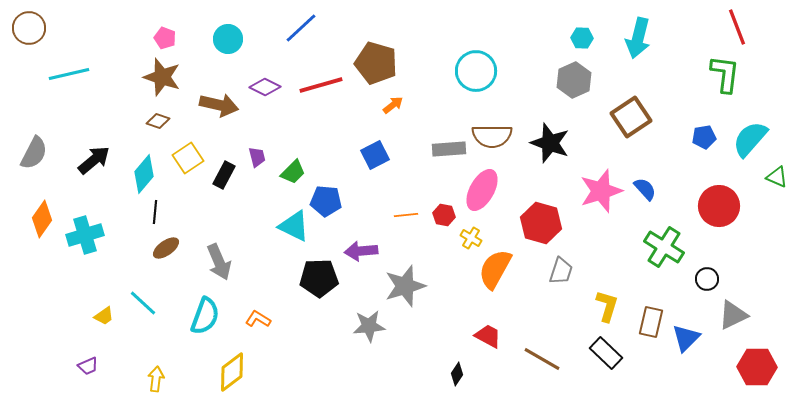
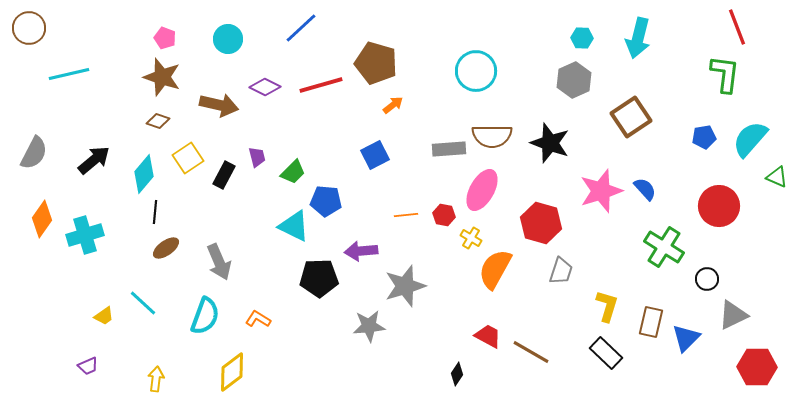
brown line at (542, 359): moved 11 px left, 7 px up
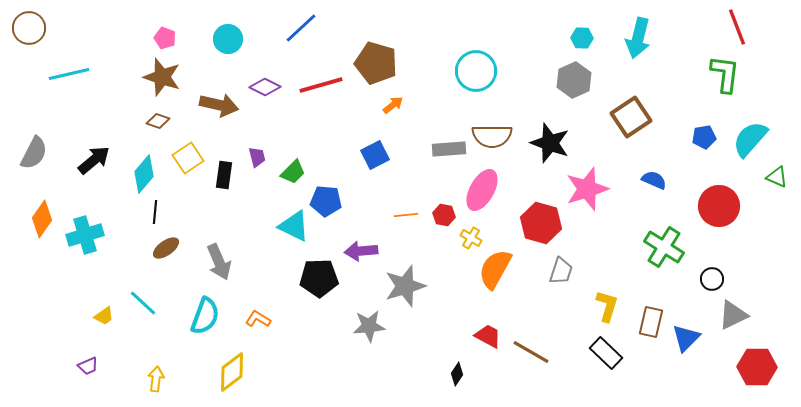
black rectangle at (224, 175): rotated 20 degrees counterclockwise
blue semicircle at (645, 189): moved 9 px right, 9 px up; rotated 25 degrees counterclockwise
pink star at (601, 191): moved 14 px left, 2 px up
black circle at (707, 279): moved 5 px right
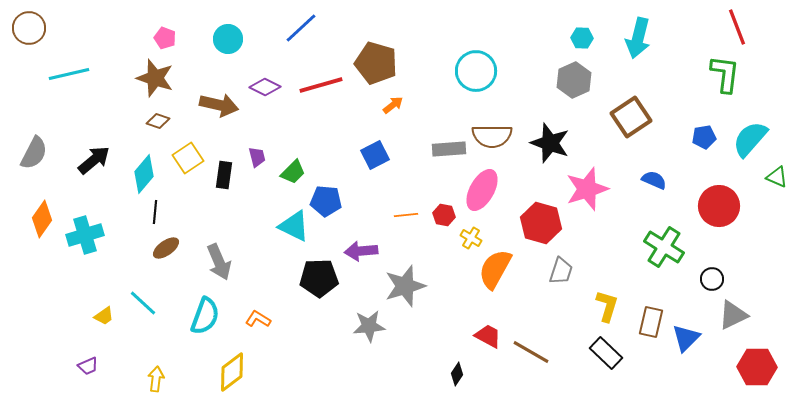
brown star at (162, 77): moved 7 px left, 1 px down
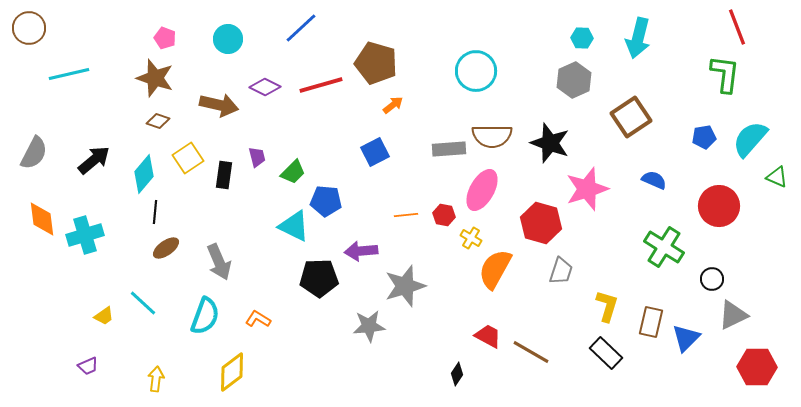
blue square at (375, 155): moved 3 px up
orange diamond at (42, 219): rotated 42 degrees counterclockwise
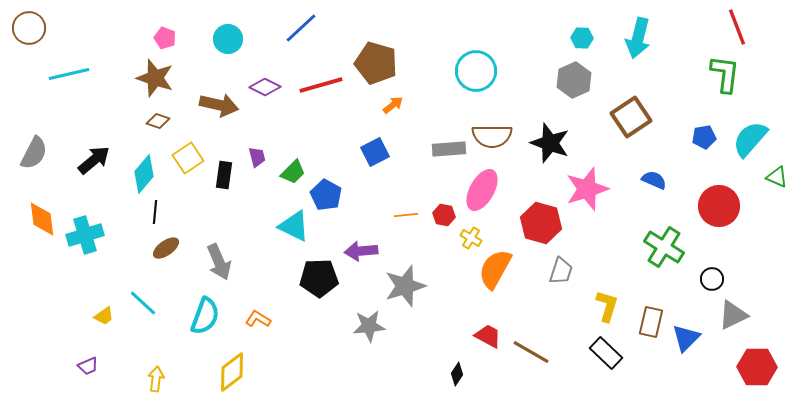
blue pentagon at (326, 201): moved 6 px up; rotated 24 degrees clockwise
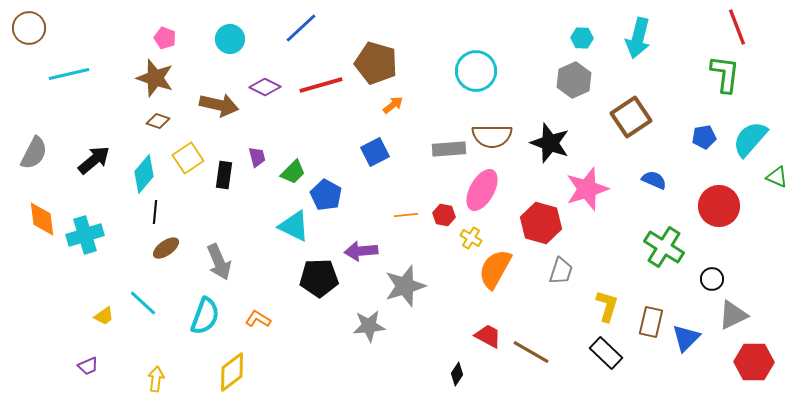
cyan circle at (228, 39): moved 2 px right
red hexagon at (757, 367): moved 3 px left, 5 px up
